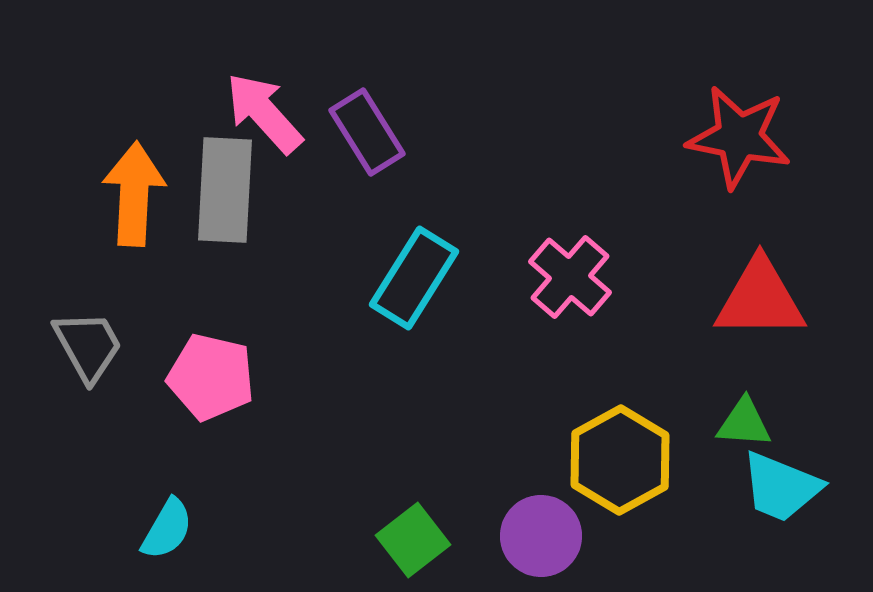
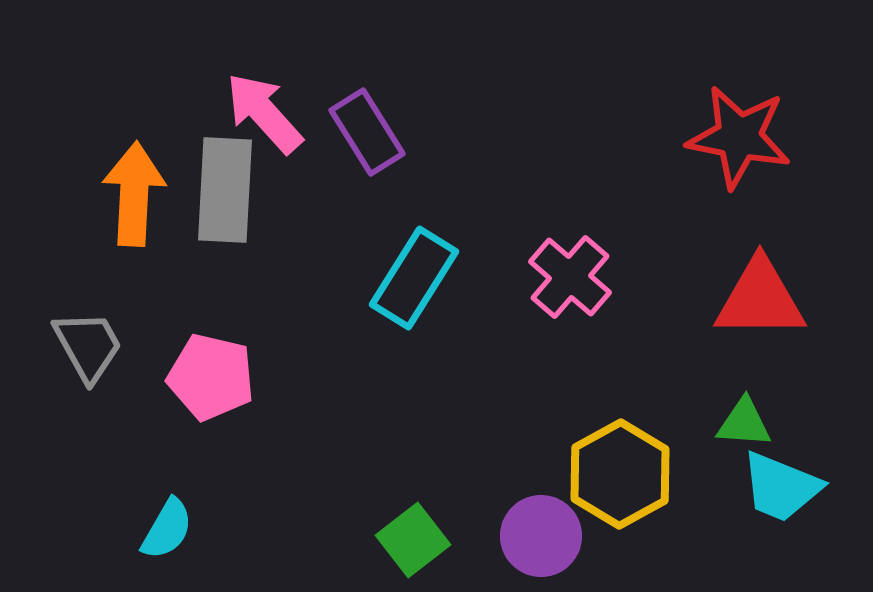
yellow hexagon: moved 14 px down
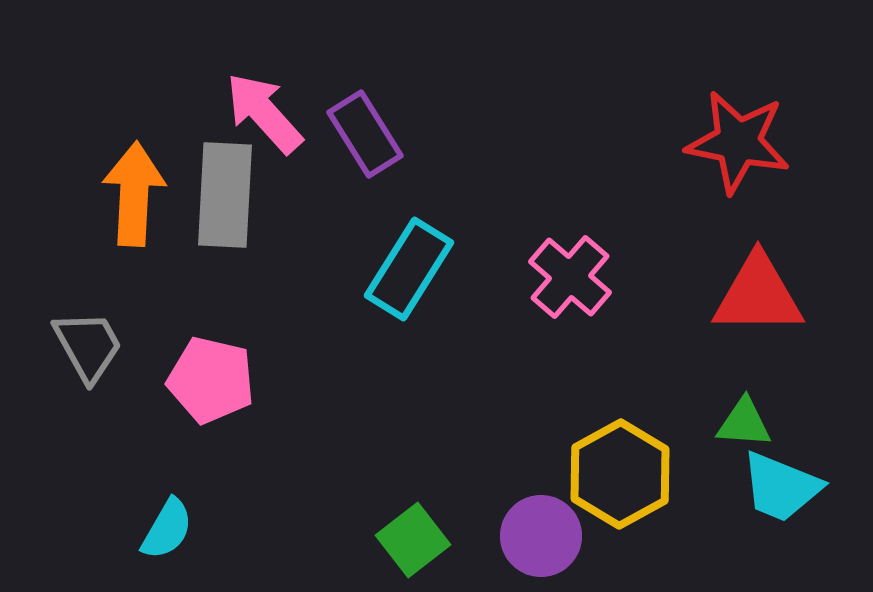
purple rectangle: moved 2 px left, 2 px down
red star: moved 1 px left, 5 px down
gray rectangle: moved 5 px down
cyan rectangle: moved 5 px left, 9 px up
red triangle: moved 2 px left, 4 px up
pink pentagon: moved 3 px down
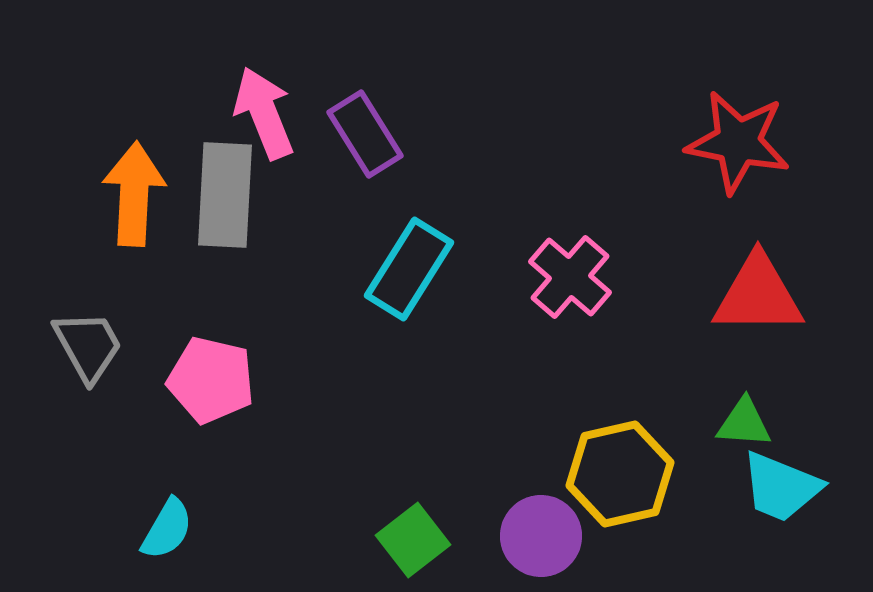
pink arrow: rotated 20 degrees clockwise
yellow hexagon: rotated 16 degrees clockwise
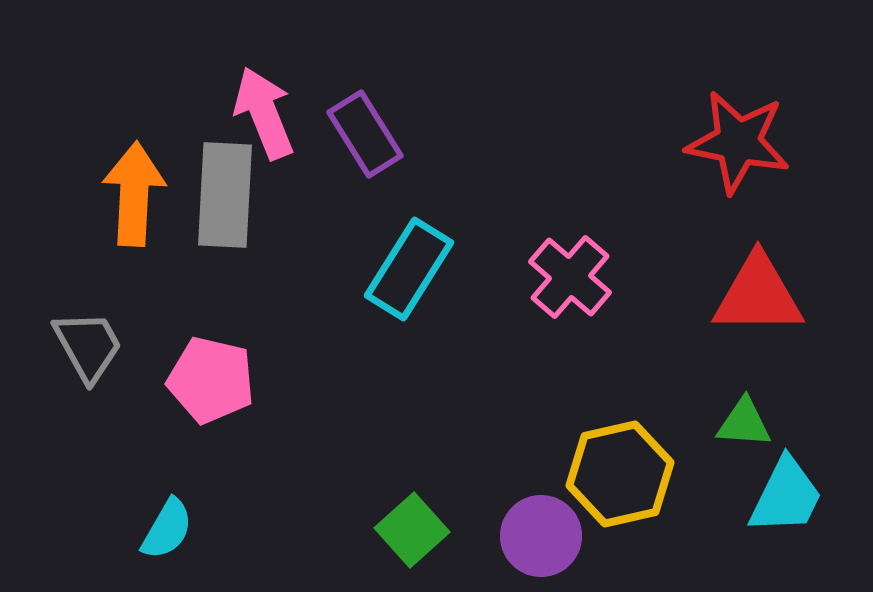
cyan trapezoid: moved 5 px right, 9 px down; rotated 86 degrees counterclockwise
green square: moved 1 px left, 10 px up; rotated 4 degrees counterclockwise
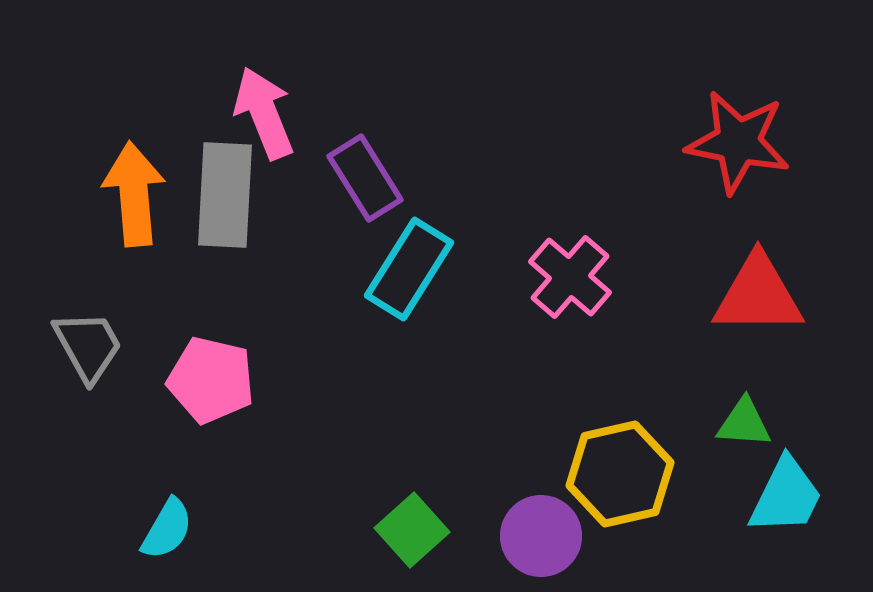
purple rectangle: moved 44 px down
orange arrow: rotated 8 degrees counterclockwise
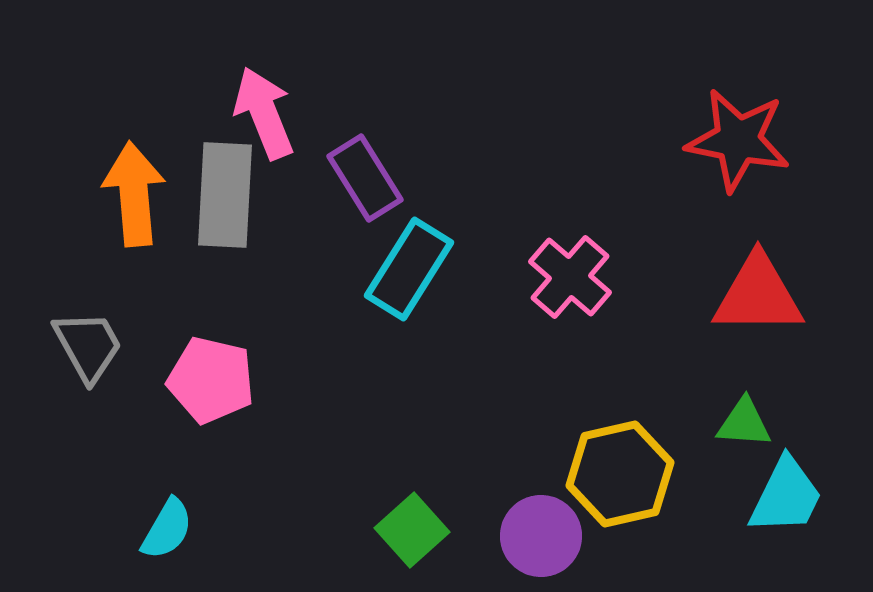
red star: moved 2 px up
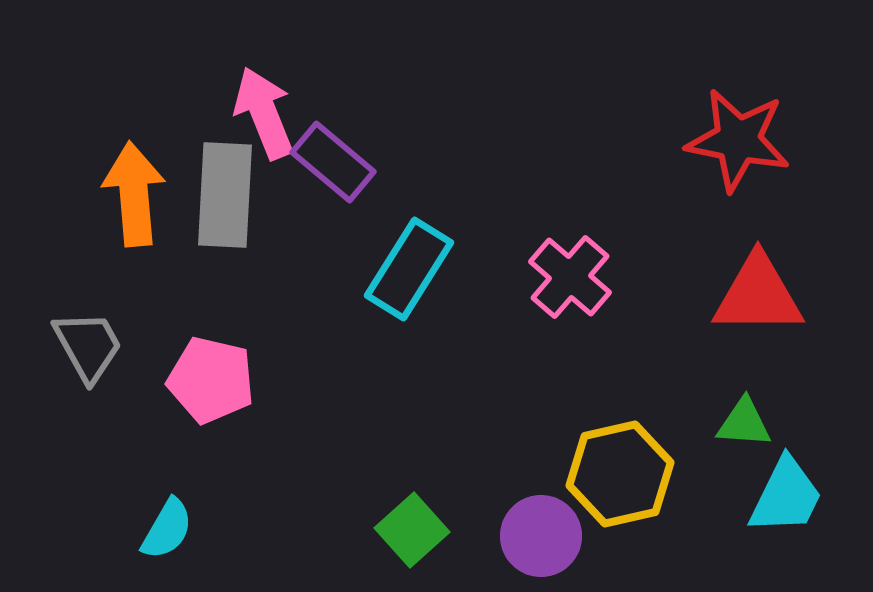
purple rectangle: moved 32 px left, 16 px up; rotated 18 degrees counterclockwise
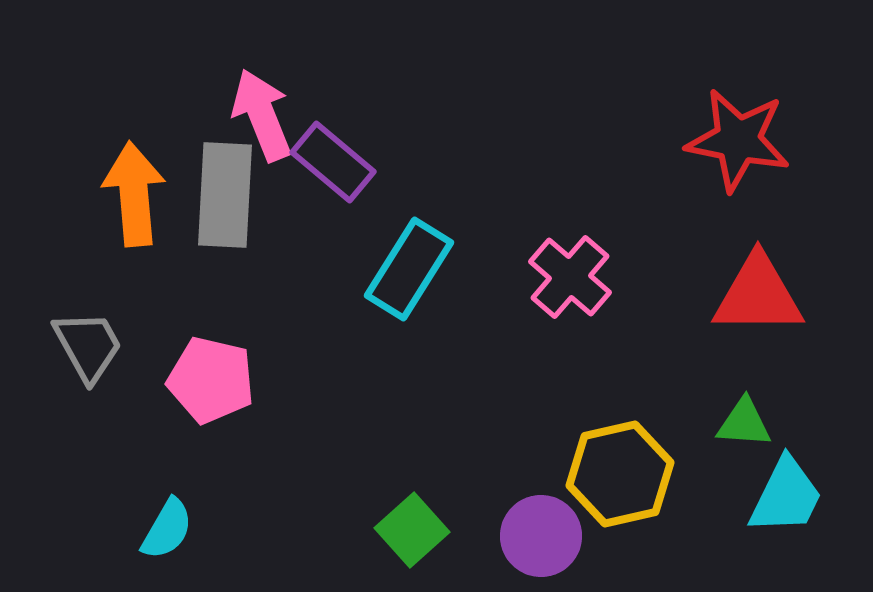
pink arrow: moved 2 px left, 2 px down
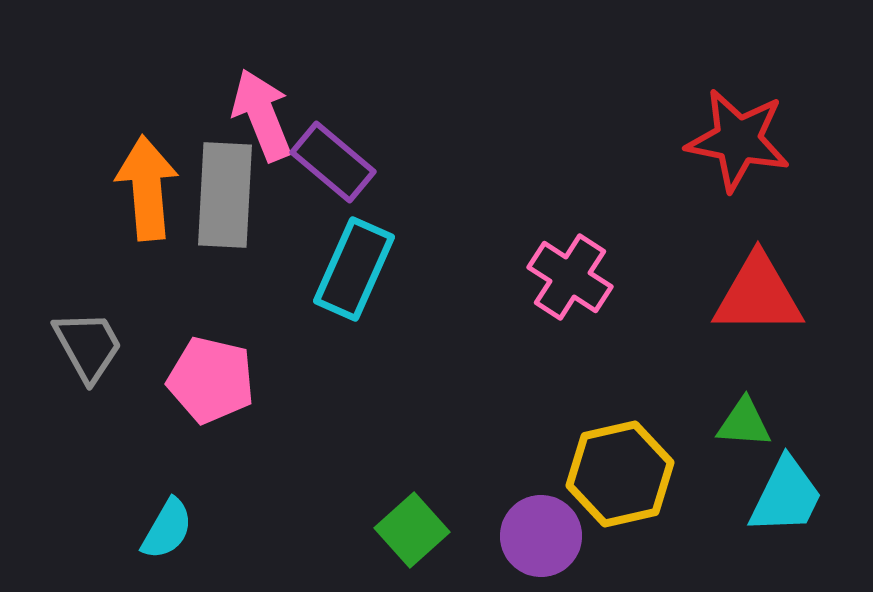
orange arrow: moved 13 px right, 6 px up
cyan rectangle: moved 55 px left; rotated 8 degrees counterclockwise
pink cross: rotated 8 degrees counterclockwise
